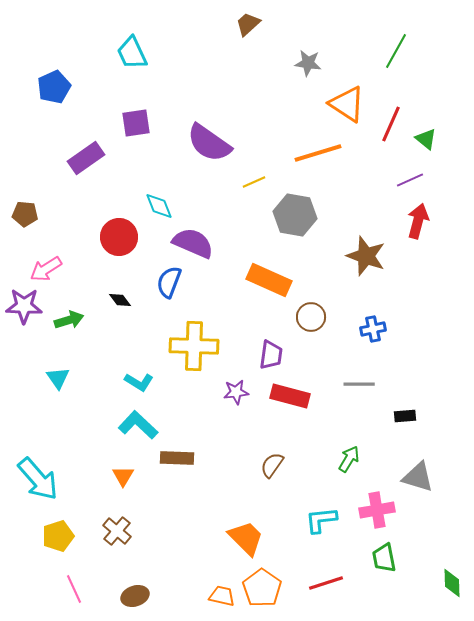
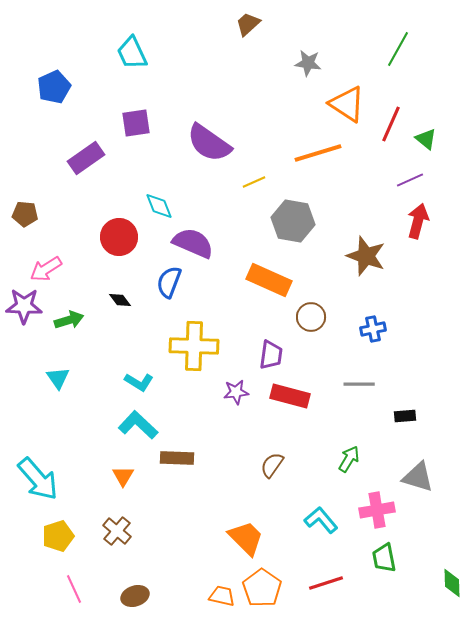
green line at (396, 51): moved 2 px right, 2 px up
gray hexagon at (295, 215): moved 2 px left, 6 px down
cyan L-shape at (321, 520): rotated 56 degrees clockwise
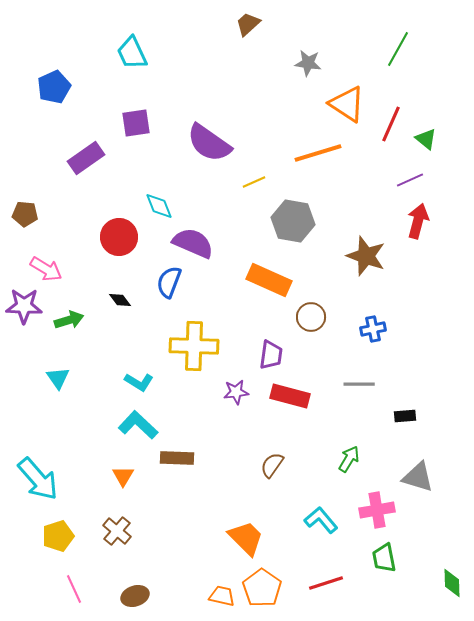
pink arrow at (46, 269): rotated 116 degrees counterclockwise
